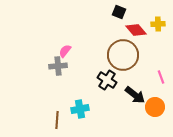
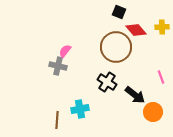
yellow cross: moved 4 px right, 3 px down
brown circle: moved 7 px left, 8 px up
gray cross: rotated 18 degrees clockwise
black cross: moved 2 px down
orange circle: moved 2 px left, 5 px down
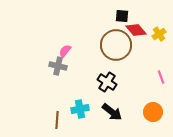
black square: moved 3 px right, 4 px down; rotated 16 degrees counterclockwise
yellow cross: moved 3 px left, 7 px down; rotated 32 degrees counterclockwise
brown circle: moved 2 px up
black arrow: moved 23 px left, 17 px down
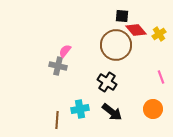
orange circle: moved 3 px up
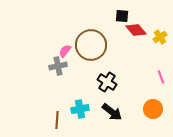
yellow cross: moved 1 px right, 3 px down
brown circle: moved 25 px left
gray cross: rotated 24 degrees counterclockwise
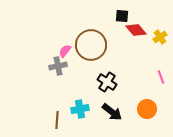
orange circle: moved 6 px left
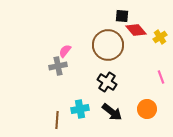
brown circle: moved 17 px right
